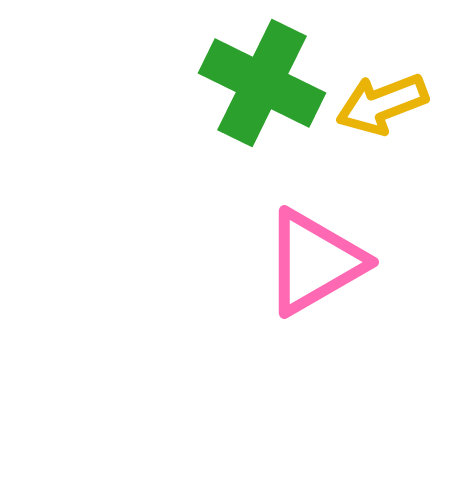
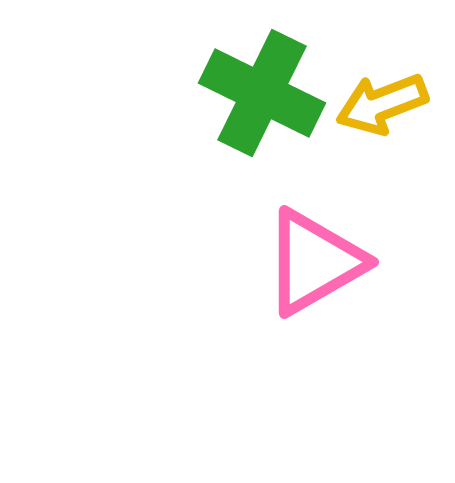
green cross: moved 10 px down
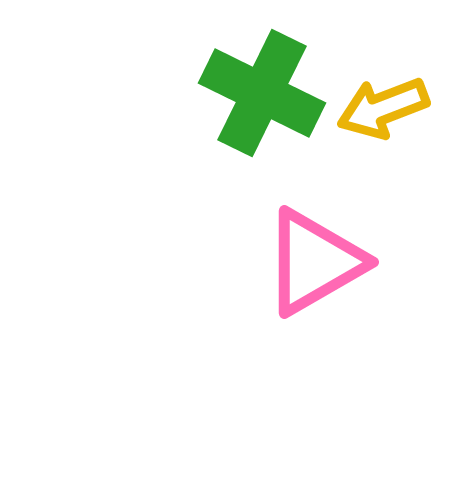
yellow arrow: moved 1 px right, 4 px down
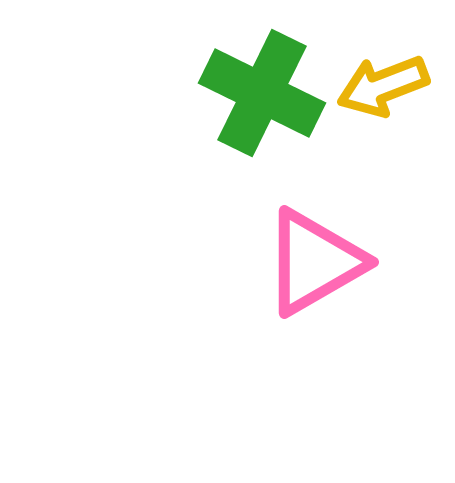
yellow arrow: moved 22 px up
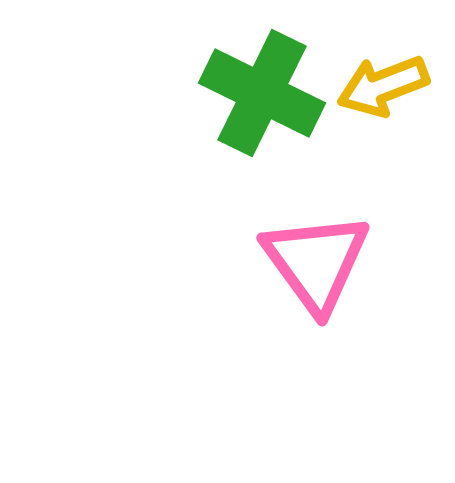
pink triangle: moved 2 px right; rotated 36 degrees counterclockwise
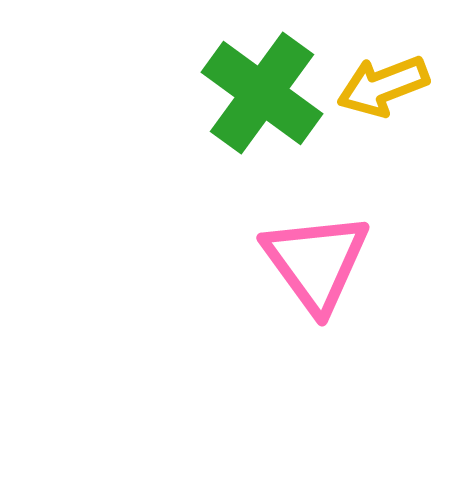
green cross: rotated 10 degrees clockwise
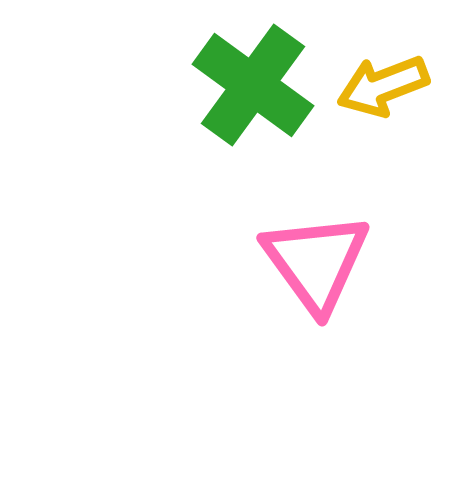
green cross: moved 9 px left, 8 px up
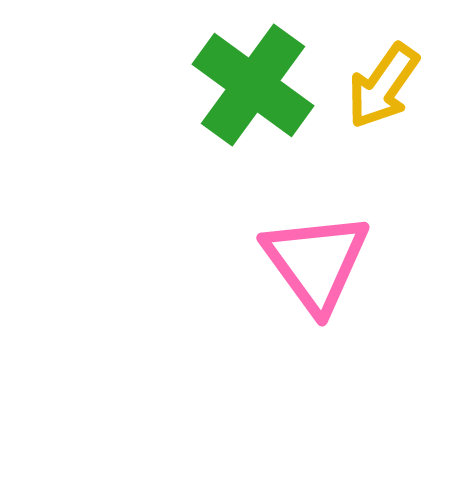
yellow arrow: rotated 34 degrees counterclockwise
